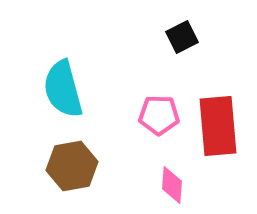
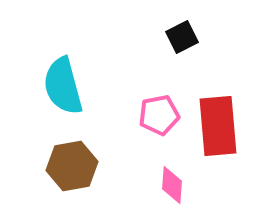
cyan semicircle: moved 3 px up
pink pentagon: rotated 12 degrees counterclockwise
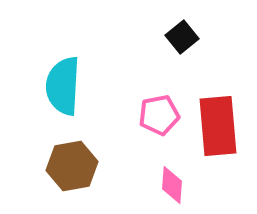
black square: rotated 12 degrees counterclockwise
cyan semicircle: rotated 18 degrees clockwise
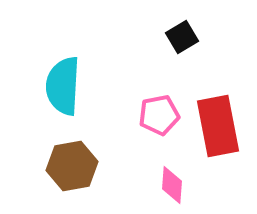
black square: rotated 8 degrees clockwise
red rectangle: rotated 6 degrees counterclockwise
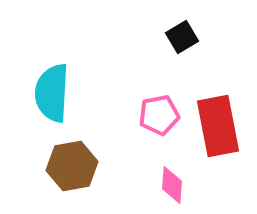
cyan semicircle: moved 11 px left, 7 px down
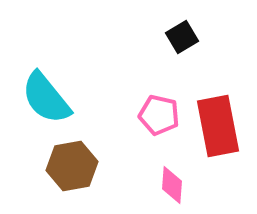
cyan semicircle: moved 6 px left, 5 px down; rotated 42 degrees counterclockwise
pink pentagon: rotated 24 degrees clockwise
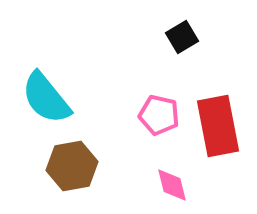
pink diamond: rotated 18 degrees counterclockwise
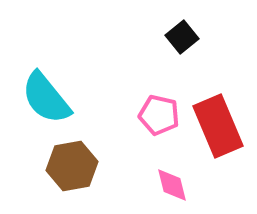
black square: rotated 8 degrees counterclockwise
red rectangle: rotated 12 degrees counterclockwise
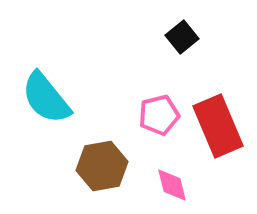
pink pentagon: rotated 27 degrees counterclockwise
brown hexagon: moved 30 px right
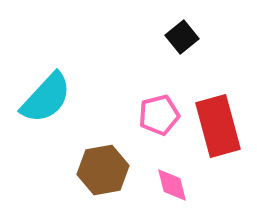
cyan semicircle: rotated 98 degrees counterclockwise
red rectangle: rotated 8 degrees clockwise
brown hexagon: moved 1 px right, 4 px down
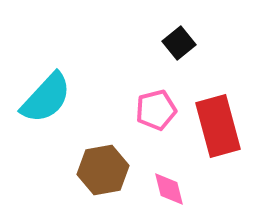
black square: moved 3 px left, 6 px down
pink pentagon: moved 3 px left, 5 px up
pink diamond: moved 3 px left, 4 px down
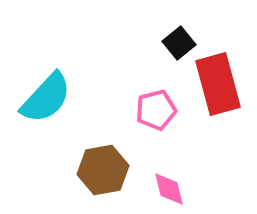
red rectangle: moved 42 px up
